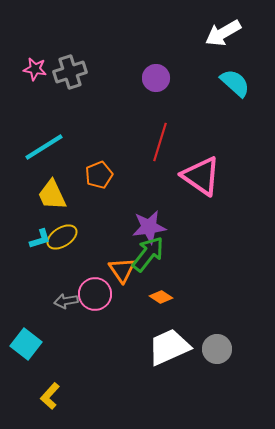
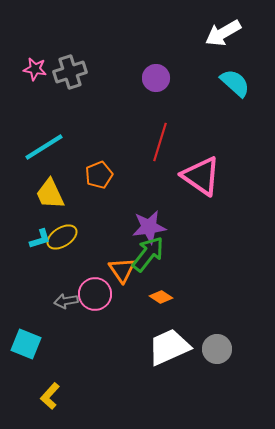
yellow trapezoid: moved 2 px left, 1 px up
cyan square: rotated 16 degrees counterclockwise
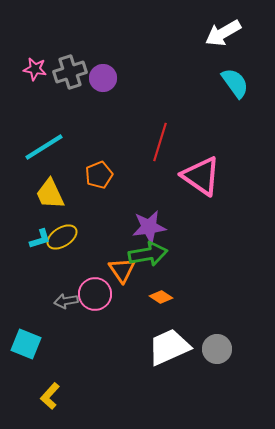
purple circle: moved 53 px left
cyan semicircle: rotated 12 degrees clockwise
green arrow: rotated 42 degrees clockwise
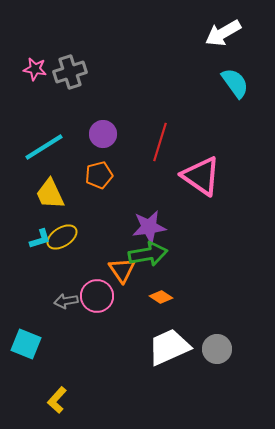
purple circle: moved 56 px down
orange pentagon: rotated 8 degrees clockwise
pink circle: moved 2 px right, 2 px down
yellow L-shape: moved 7 px right, 4 px down
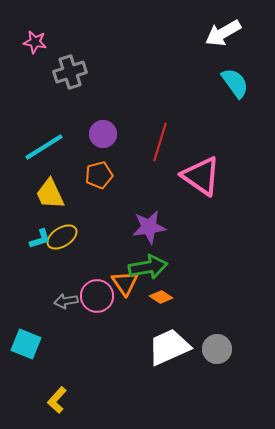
pink star: moved 27 px up
green arrow: moved 13 px down
orange triangle: moved 3 px right, 13 px down
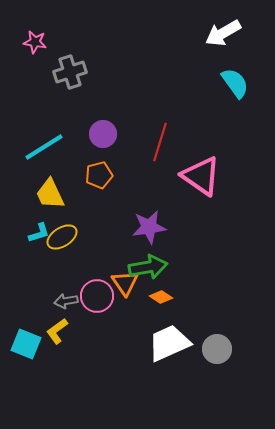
cyan L-shape: moved 1 px left, 6 px up
white trapezoid: moved 4 px up
yellow L-shape: moved 69 px up; rotated 12 degrees clockwise
